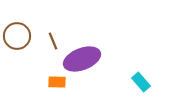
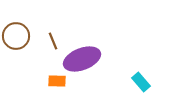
brown circle: moved 1 px left
orange rectangle: moved 1 px up
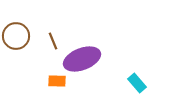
cyan rectangle: moved 4 px left, 1 px down
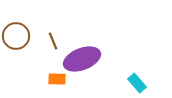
orange rectangle: moved 2 px up
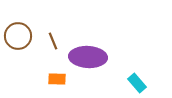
brown circle: moved 2 px right
purple ellipse: moved 6 px right, 2 px up; rotated 24 degrees clockwise
